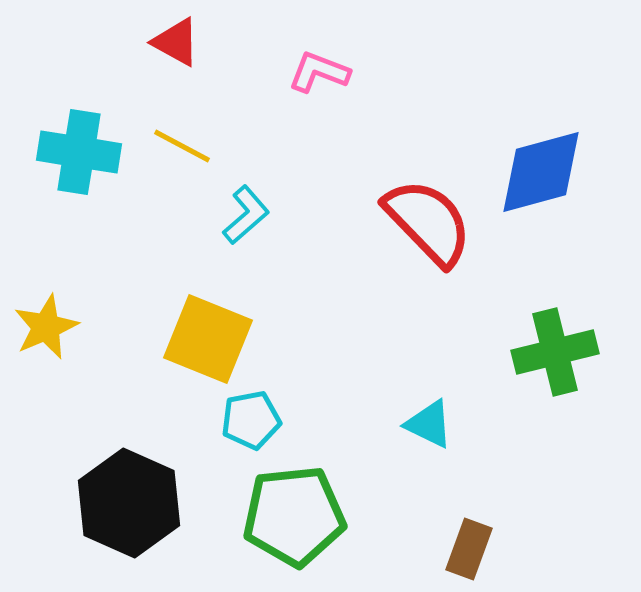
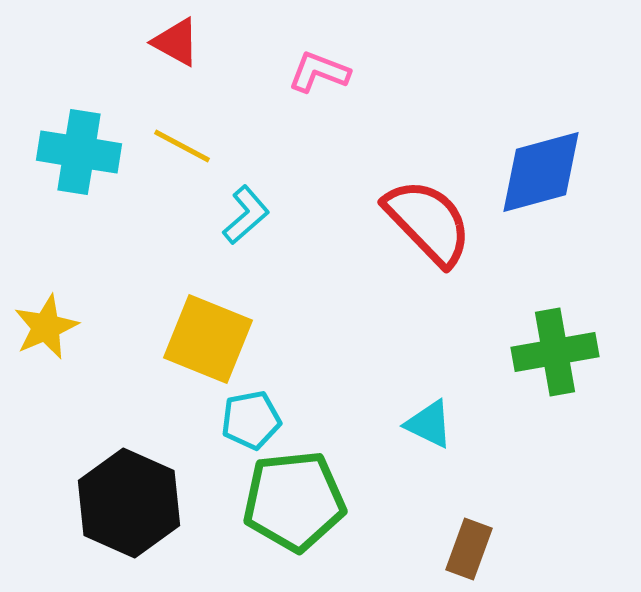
green cross: rotated 4 degrees clockwise
green pentagon: moved 15 px up
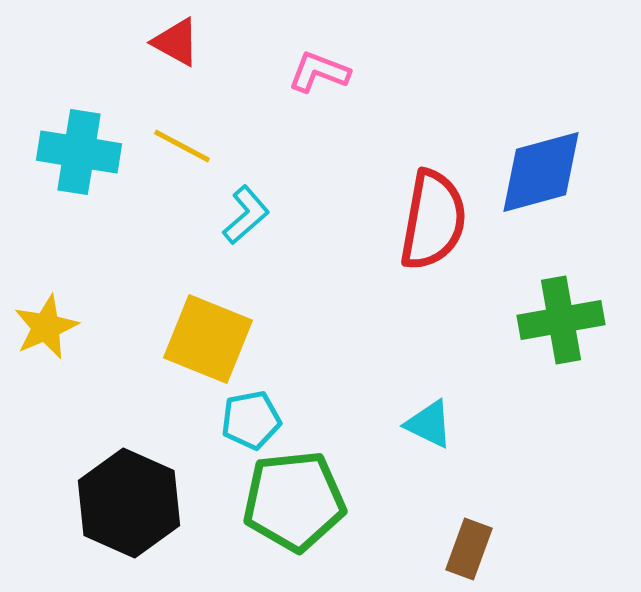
red semicircle: moved 5 px right, 2 px up; rotated 54 degrees clockwise
green cross: moved 6 px right, 32 px up
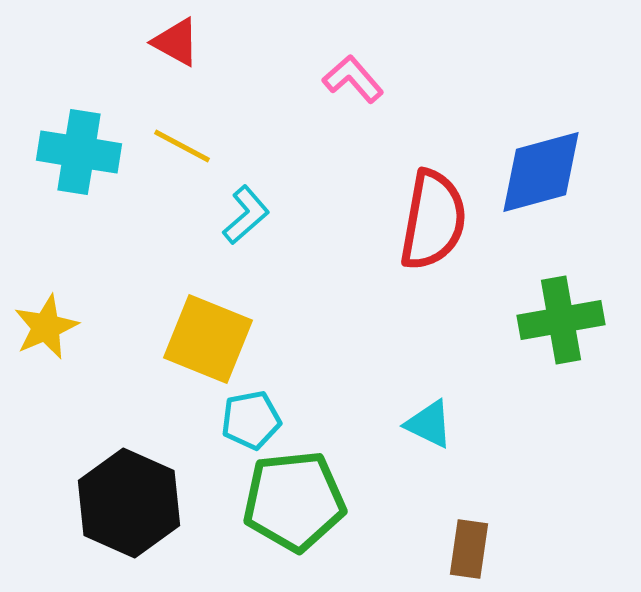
pink L-shape: moved 34 px right, 7 px down; rotated 28 degrees clockwise
brown rectangle: rotated 12 degrees counterclockwise
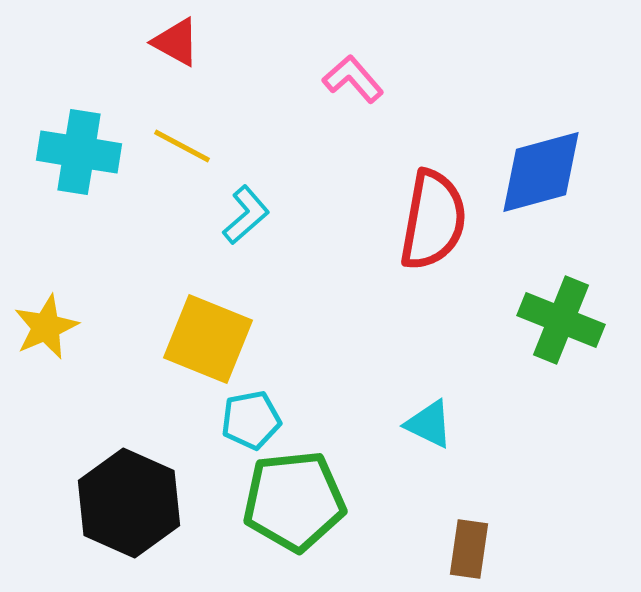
green cross: rotated 32 degrees clockwise
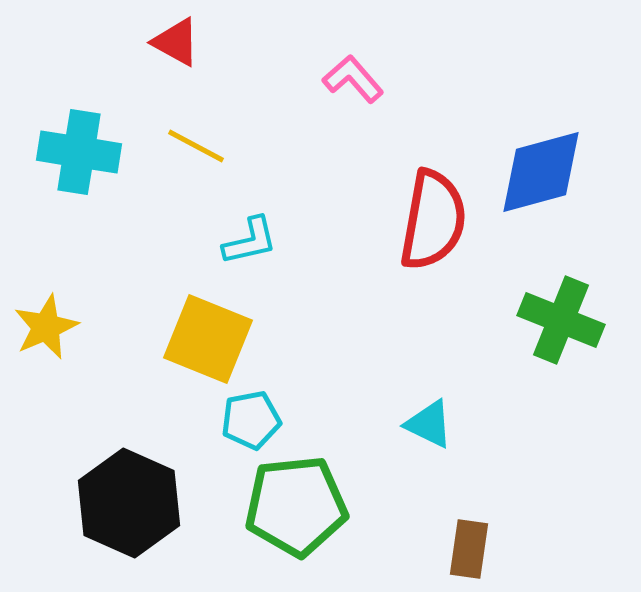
yellow line: moved 14 px right
cyan L-shape: moved 4 px right, 26 px down; rotated 28 degrees clockwise
green pentagon: moved 2 px right, 5 px down
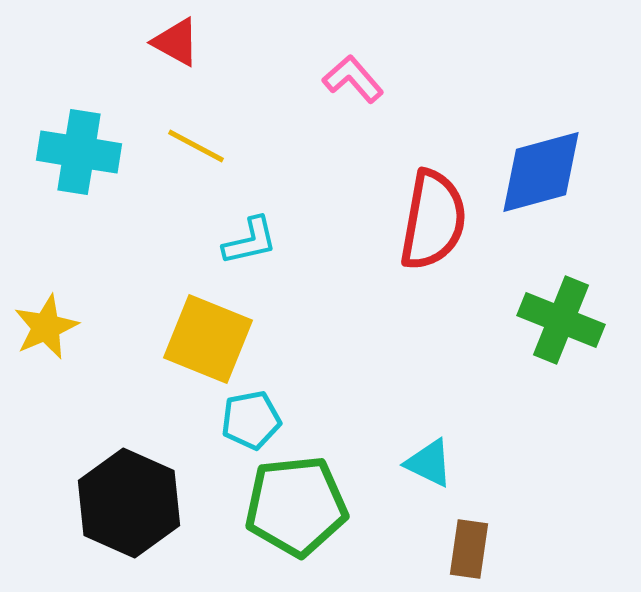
cyan triangle: moved 39 px down
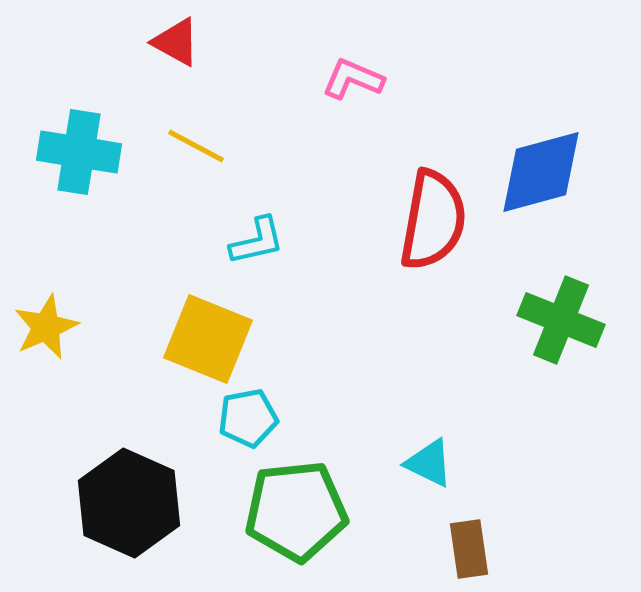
pink L-shape: rotated 26 degrees counterclockwise
cyan L-shape: moved 7 px right
cyan pentagon: moved 3 px left, 2 px up
green pentagon: moved 5 px down
brown rectangle: rotated 16 degrees counterclockwise
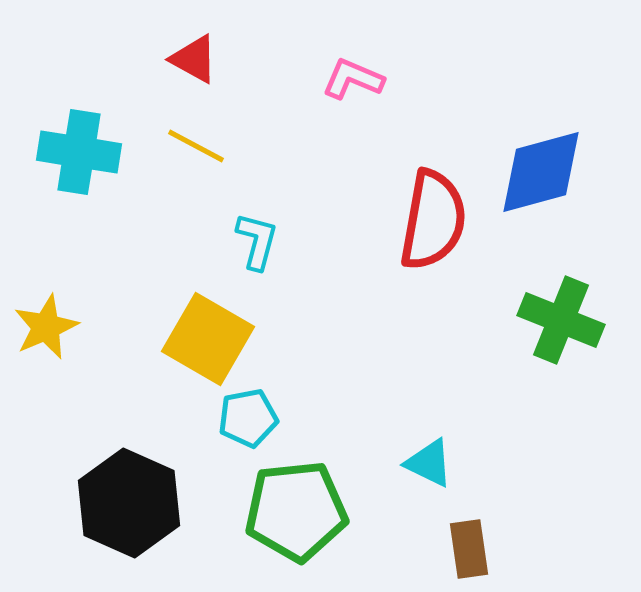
red triangle: moved 18 px right, 17 px down
cyan L-shape: rotated 62 degrees counterclockwise
yellow square: rotated 8 degrees clockwise
